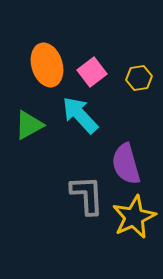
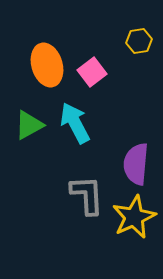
yellow hexagon: moved 37 px up
cyan arrow: moved 5 px left, 8 px down; rotated 15 degrees clockwise
purple semicircle: moved 10 px right; rotated 21 degrees clockwise
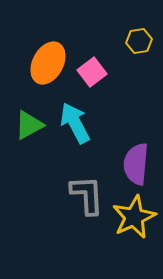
orange ellipse: moved 1 px right, 2 px up; rotated 45 degrees clockwise
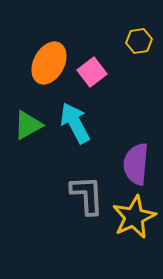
orange ellipse: moved 1 px right
green triangle: moved 1 px left
